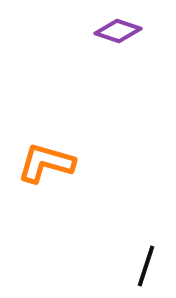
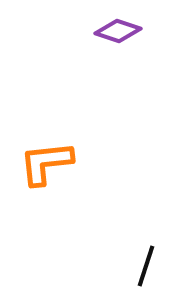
orange L-shape: rotated 22 degrees counterclockwise
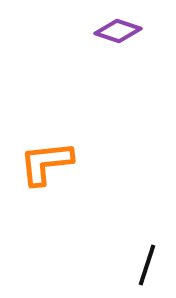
black line: moved 1 px right, 1 px up
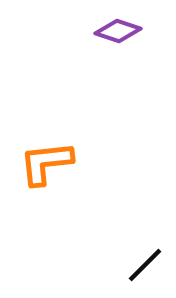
black line: moved 2 px left; rotated 27 degrees clockwise
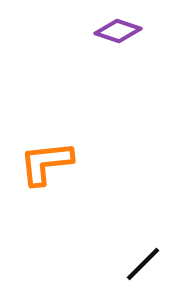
black line: moved 2 px left, 1 px up
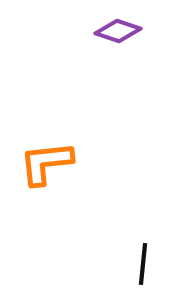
black line: rotated 39 degrees counterclockwise
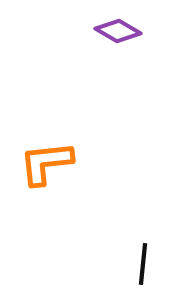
purple diamond: rotated 12 degrees clockwise
